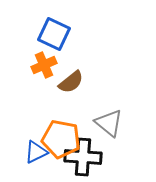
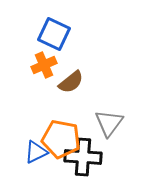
gray triangle: rotated 28 degrees clockwise
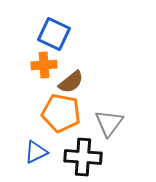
orange cross: rotated 20 degrees clockwise
orange pentagon: moved 26 px up
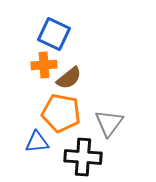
brown semicircle: moved 2 px left, 4 px up
blue triangle: moved 1 px right, 10 px up; rotated 20 degrees clockwise
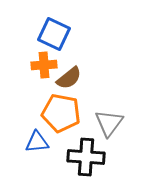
black cross: moved 3 px right
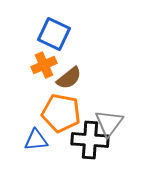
orange cross: rotated 20 degrees counterclockwise
blue triangle: moved 1 px left, 2 px up
black cross: moved 4 px right, 17 px up
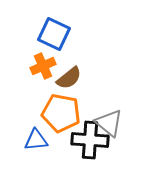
orange cross: moved 1 px left, 1 px down
gray triangle: rotated 28 degrees counterclockwise
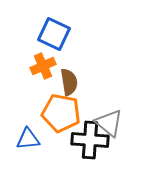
brown semicircle: moved 4 px down; rotated 60 degrees counterclockwise
blue triangle: moved 8 px left, 1 px up
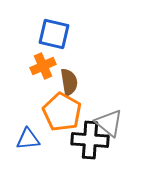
blue square: rotated 12 degrees counterclockwise
orange pentagon: moved 1 px right, 1 px up; rotated 18 degrees clockwise
